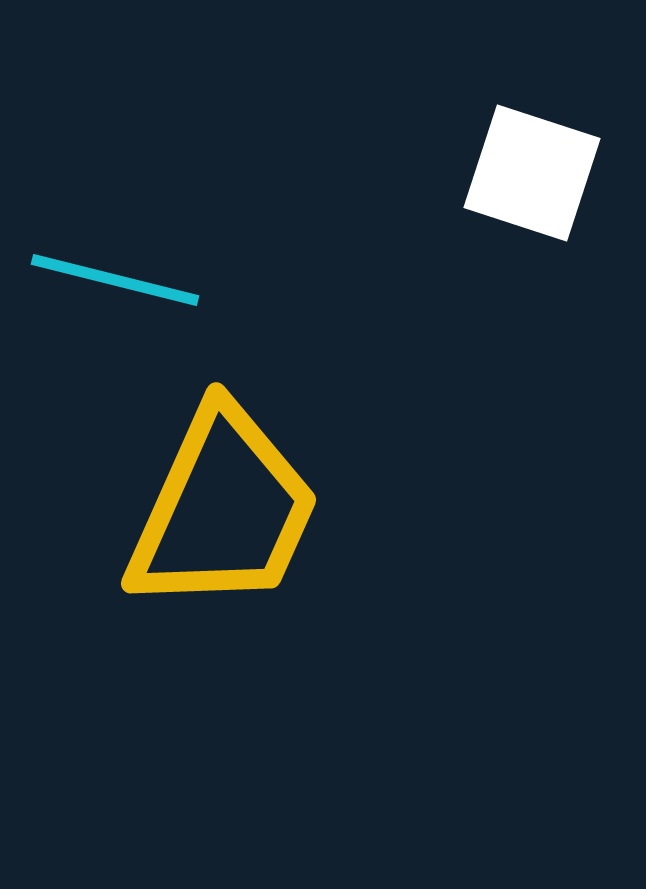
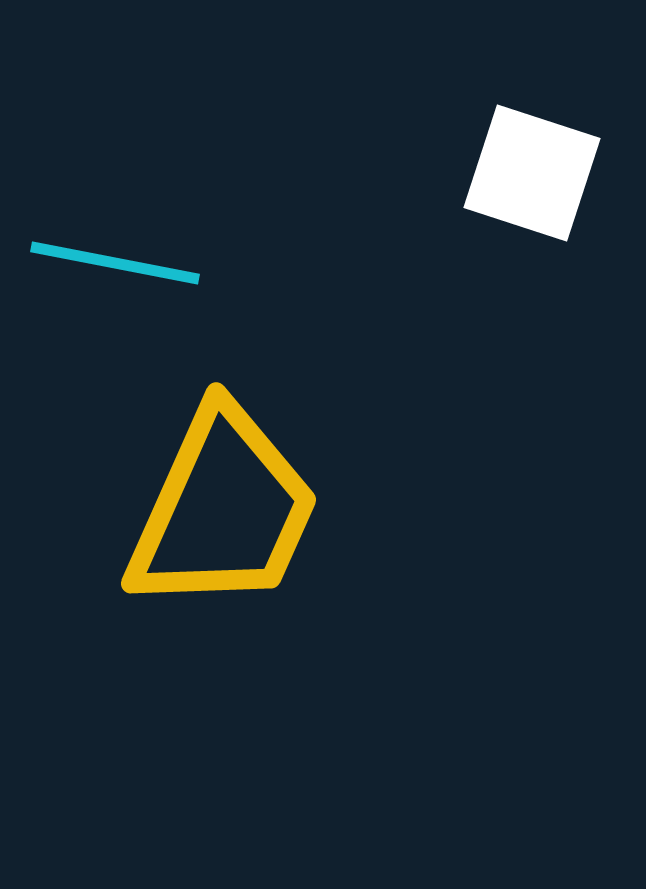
cyan line: moved 17 px up; rotated 3 degrees counterclockwise
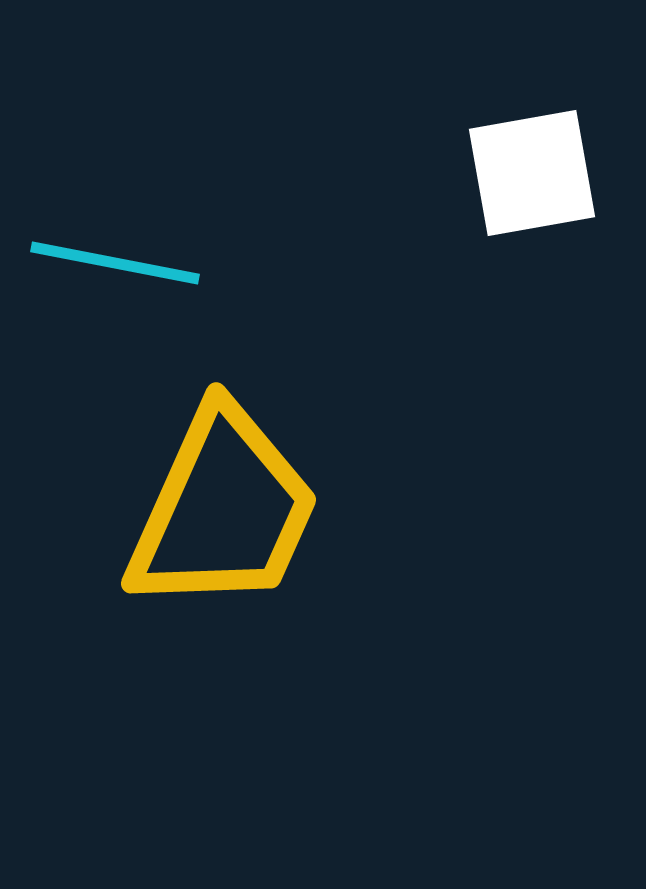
white square: rotated 28 degrees counterclockwise
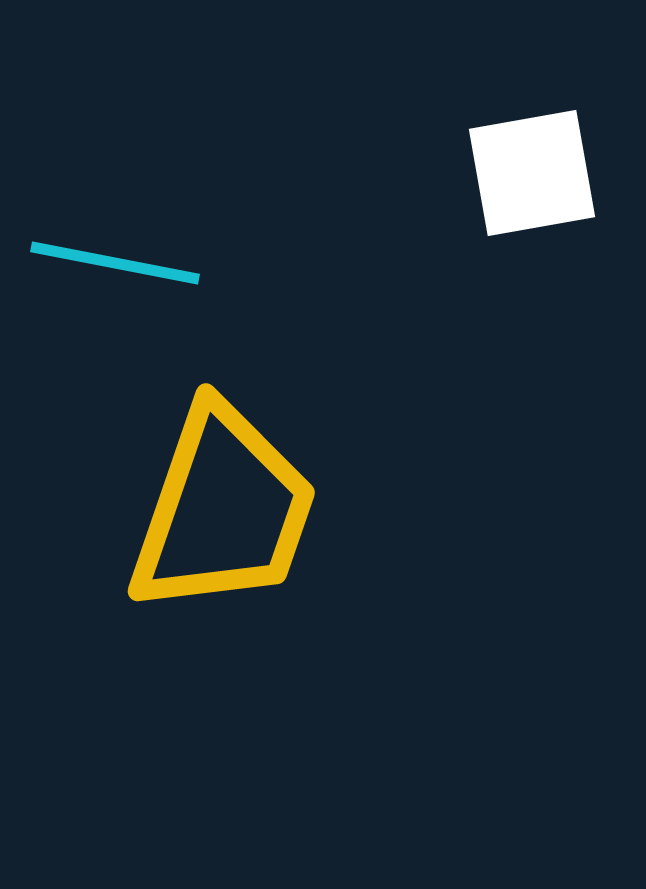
yellow trapezoid: rotated 5 degrees counterclockwise
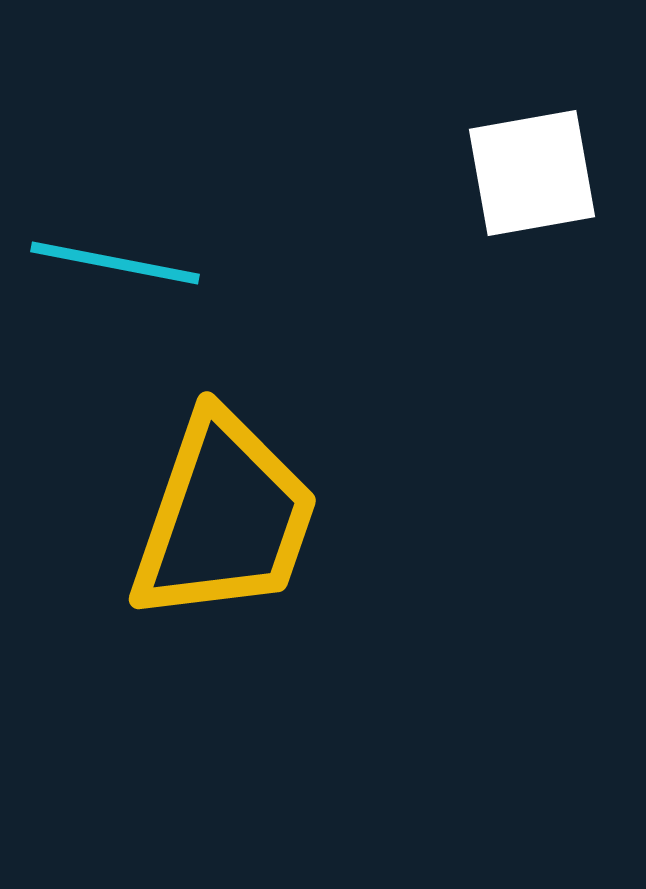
yellow trapezoid: moved 1 px right, 8 px down
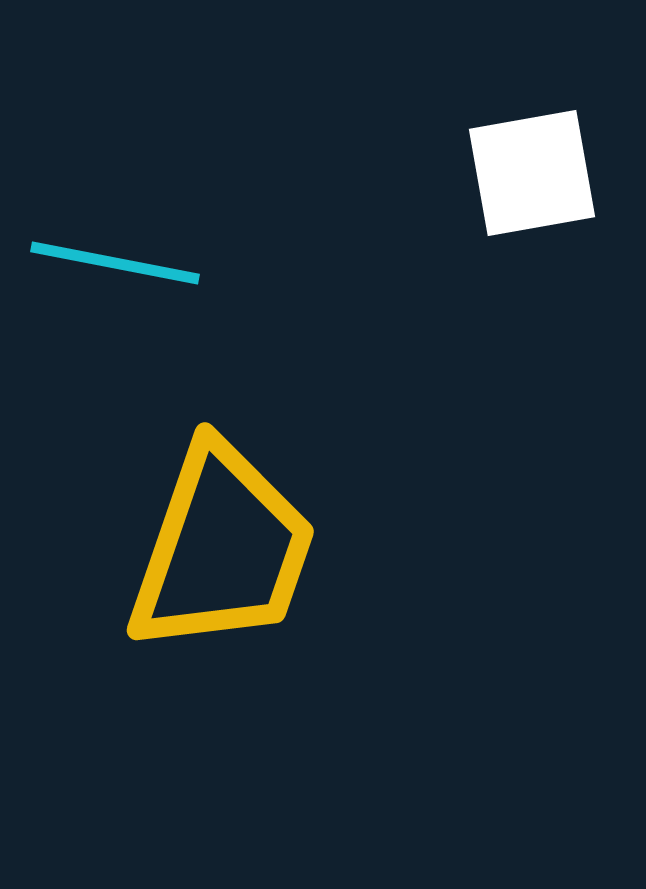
yellow trapezoid: moved 2 px left, 31 px down
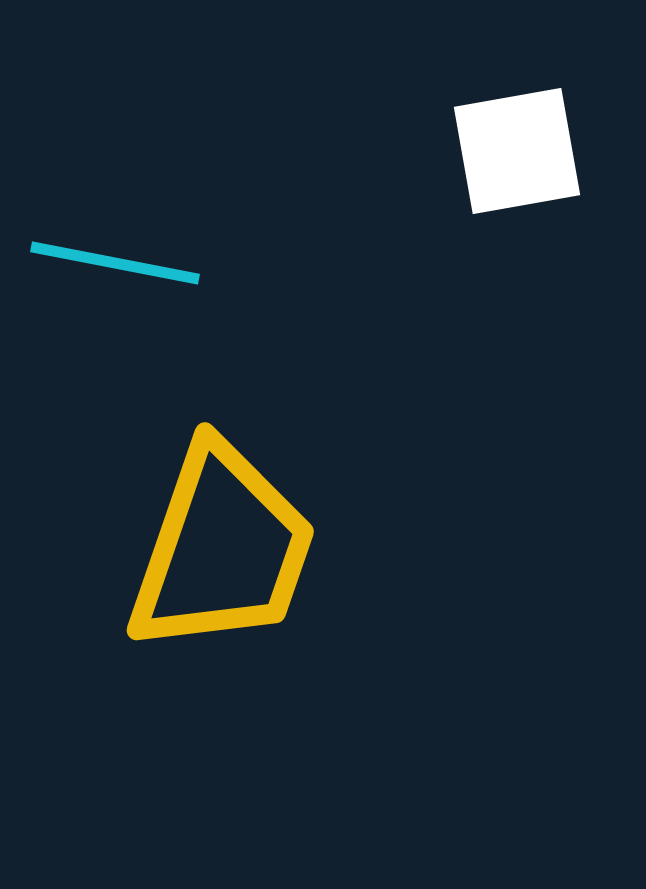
white square: moved 15 px left, 22 px up
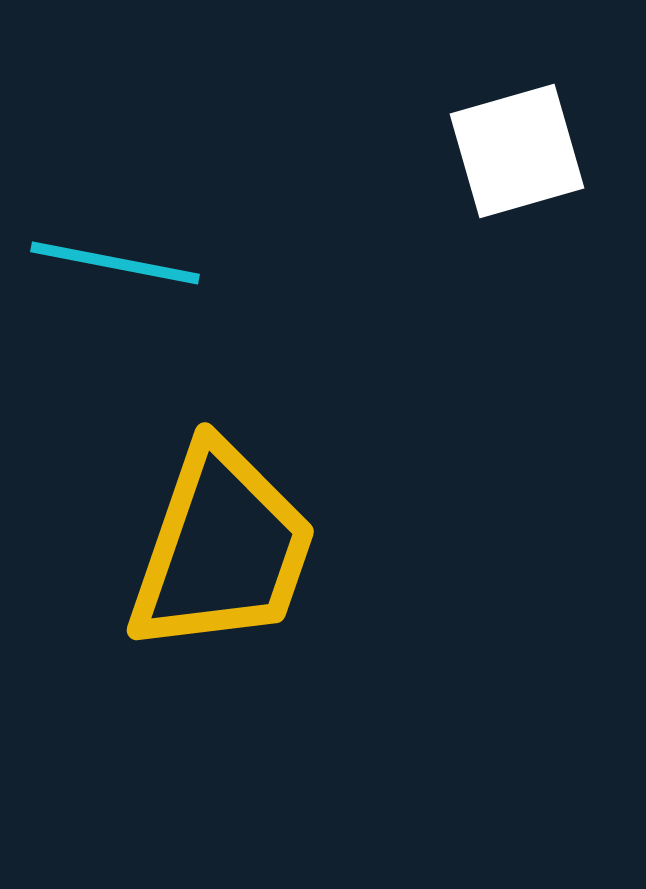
white square: rotated 6 degrees counterclockwise
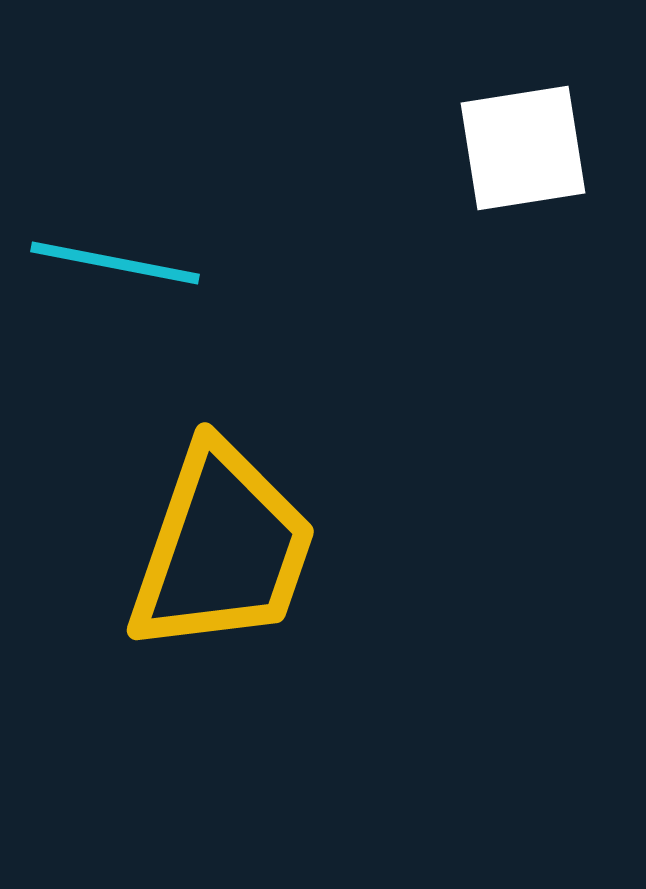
white square: moved 6 px right, 3 px up; rotated 7 degrees clockwise
